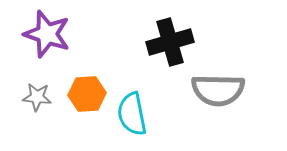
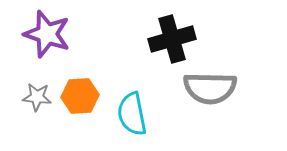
black cross: moved 2 px right, 3 px up
gray semicircle: moved 8 px left, 2 px up
orange hexagon: moved 7 px left, 2 px down
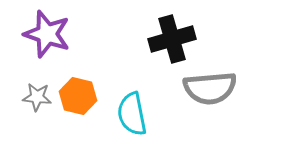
gray semicircle: rotated 6 degrees counterclockwise
orange hexagon: moved 2 px left; rotated 18 degrees clockwise
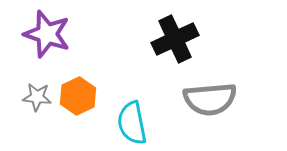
black cross: moved 3 px right; rotated 9 degrees counterclockwise
gray semicircle: moved 11 px down
orange hexagon: rotated 21 degrees clockwise
cyan semicircle: moved 9 px down
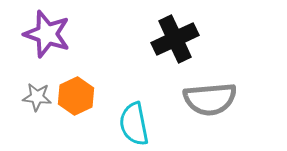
orange hexagon: moved 2 px left
cyan semicircle: moved 2 px right, 1 px down
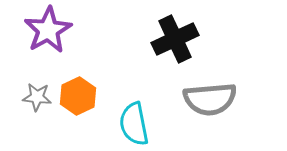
purple star: moved 1 px right, 4 px up; rotated 24 degrees clockwise
orange hexagon: moved 2 px right
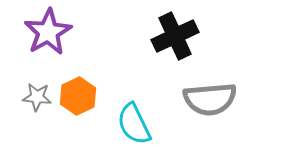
purple star: moved 2 px down
black cross: moved 3 px up
cyan semicircle: rotated 15 degrees counterclockwise
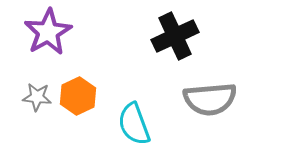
cyan semicircle: rotated 6 degrees clockwise
